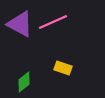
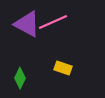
purple triangle: moved 7 px right
green diamond: moved 4 px left, 4 px up; rotated 25 degrees counterclockwise
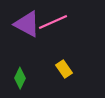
yellow rectangle: moved 1 px right, 1 px down; rotated 36 degrees clockwise
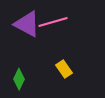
pink line: rotated 8 degrees clockwise
green diamond: moved 1 px left, 1 px down
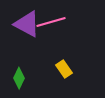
pink line: moved 2 px left
green diamond: moved 1 px up
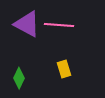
pink line: moved 8 px right, 3 px down; rotated 20 degrees clockwise
yellow rectangle: rotated 18 degrees clockwise
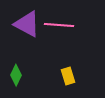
yellow rectangle: moved 4 px right, 7 px down
green diamond: moved 3 px left, 3 px up
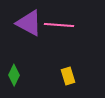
purple triangle: moved 2 px right, 1 px up
green diamond: moved 2 px left
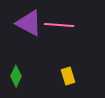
green diamond: moved 2 px right, 1 px down
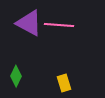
yellow rectangle: moved 4 px left, 7 px down
